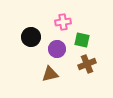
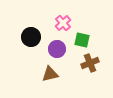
pink cross: moved 1 px down; rotated 35 degrees counterclockwise
brown cross: moved 3 px right, 1 px up
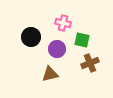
pink cross: rotated 35 degrees counterclockwise
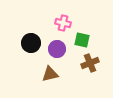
black circle: moved 6 px down
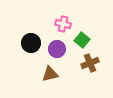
pink cross: moved 1 px down
green square: rotated 28 degrees clockwise
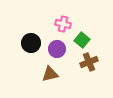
brown cross: moved 1 px left, 1 px up
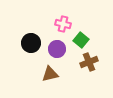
green square: moved 1 px left
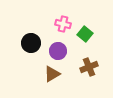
green square: moved 4 px right, 6 px up
purple circle: moved 1 px right, 2 px down
brown cross: moved 5 px down
brown triangle: moved 2 px right; rotated 18 degrees counterclockwise
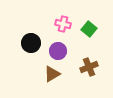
green square: moved 4 px right, 5 px up
